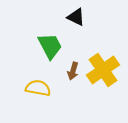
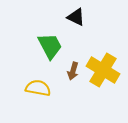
yellow cross: rotated 24 degrees counterclockwise
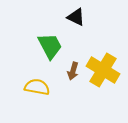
yellow semicircle: moved 1 px left, 1 px up
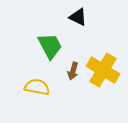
black triangle: moved 2 px right
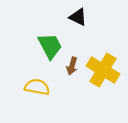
brown arrow: moved 1 px left, 5 px up
